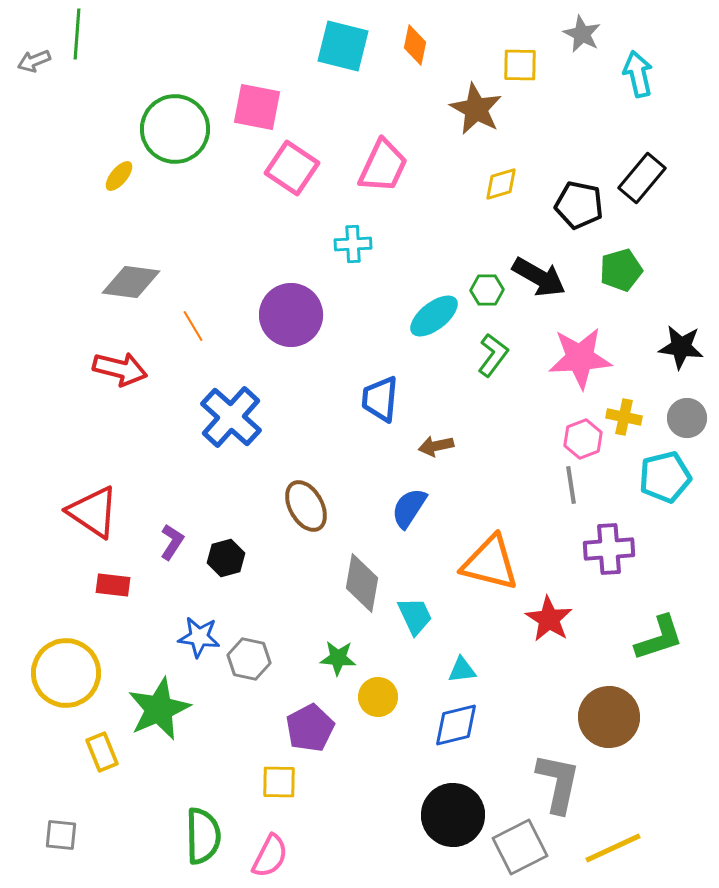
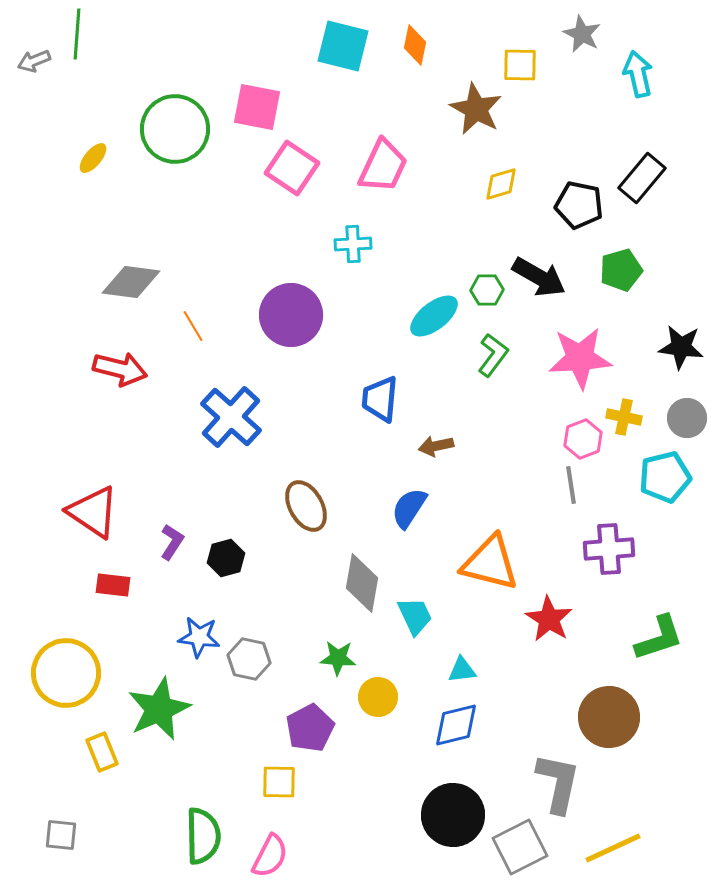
yellow ellipse at (119, 176): moved 26 px left, 18 px up
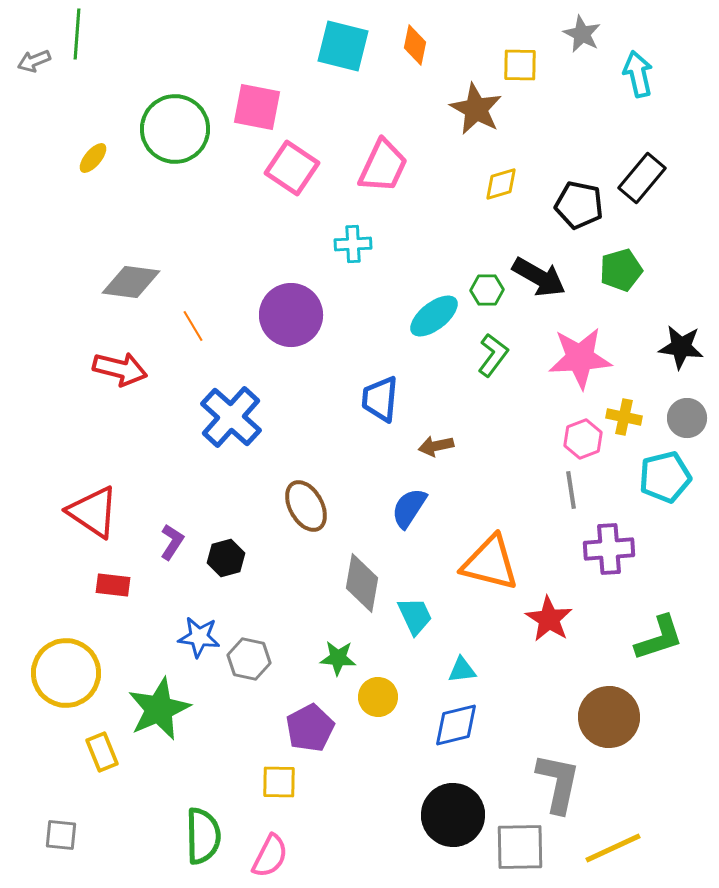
gray line at (571, 485): moved 5 px down
gray square at (520, 847): rotated 26 degrees clockwise
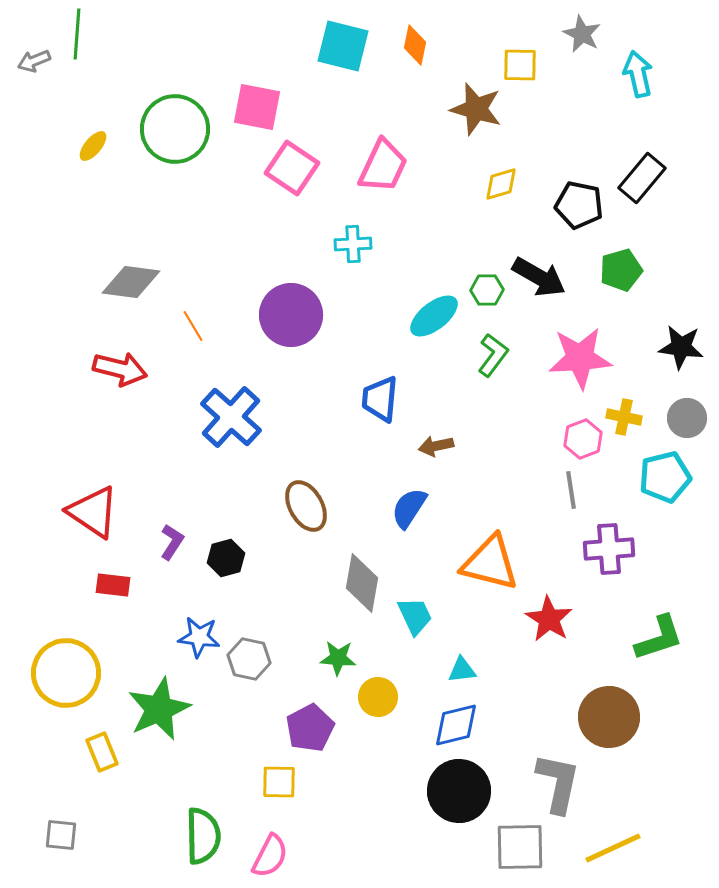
brown star at (476, 109): rotated 12 degrees counterclockwise
yellow ellipse at (93, 158): moved 12 px up
black circle at (453, 815): moved 6 px right, 24 px up
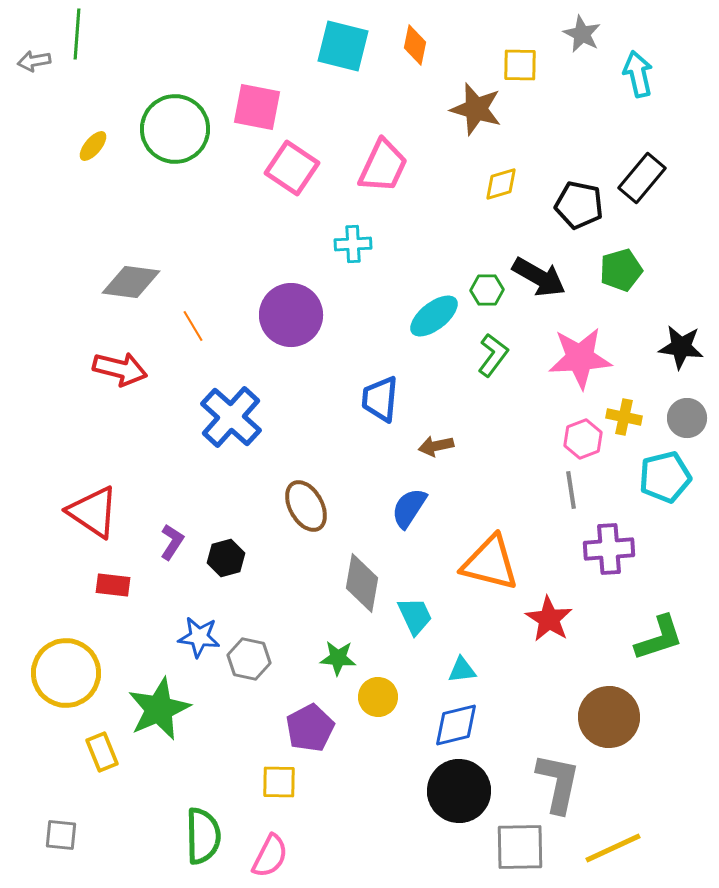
gray arrow at (34, 61): rotated 12 degrees clockwise
